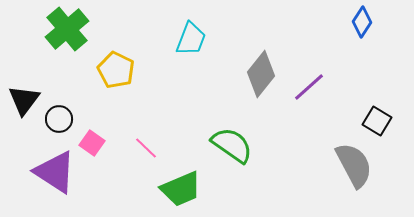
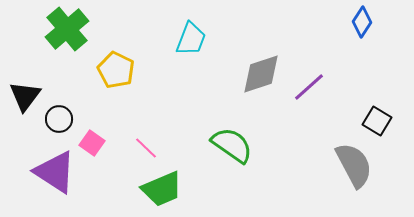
gray diamond: rotated 33 degrees clockwise
black triangle: moved 1 px right, 4 px up
green trapezoid: moved 19 px left
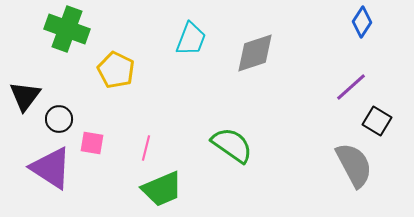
green cross: rotated 30 degrees counterclockwise
gray diamond: moved 6 px left, 21 px up
purple line: moved 42 px right
pink square: rotated 25 degrees counterclockwise
pink line: rotated 60 degrees clockwise
purple triangle: moved 4 px left, 4 px up
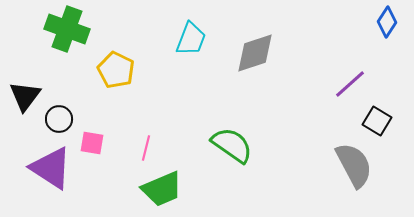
blue diamond: moved 25 px right
purple line: moved 1 px left, 3 px up
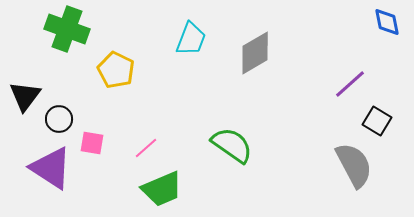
blue diamond: rotated 44 degrees counterclockwise
gray diamond: rotated 12 degrees counterclockwise
pink line: rotated 35 degrees clockwise
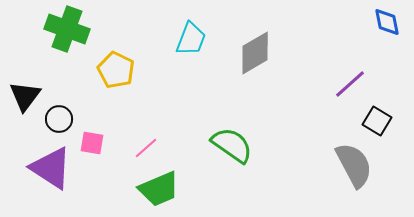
green trapezoid: moved 3 px left
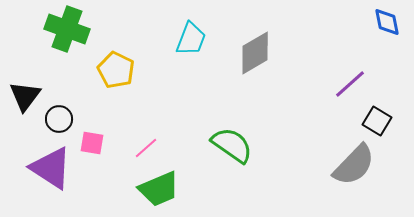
gray semicircle: rotated 72 degrees clockwise
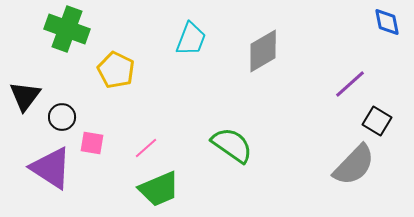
gray diamond: moved 8 px right, 2 px up
black circle: moved 3 px right, 2 px up
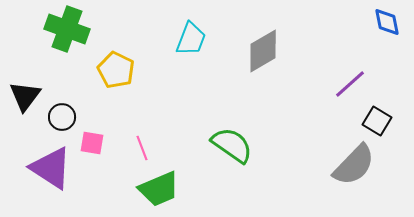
pink line: moved 4 px left; rotated 70 degrees counterclockwise
